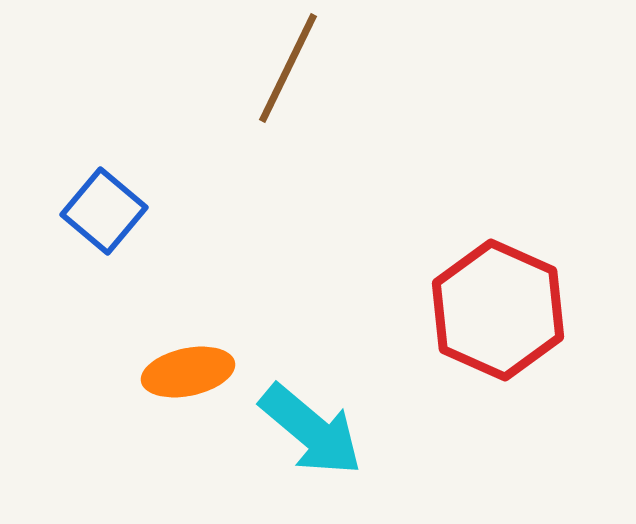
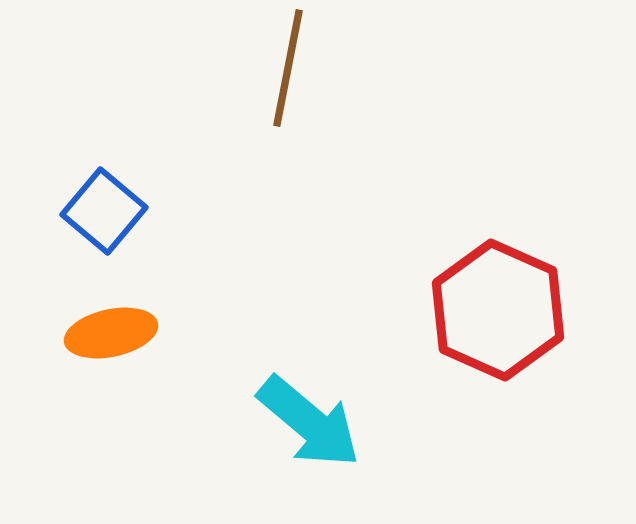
brown line: rotated 15 degrees counterclockwise
orange ellipse: moved 77 px left, 39 px up
cyan arrow: moved 2 px left, 8 px up
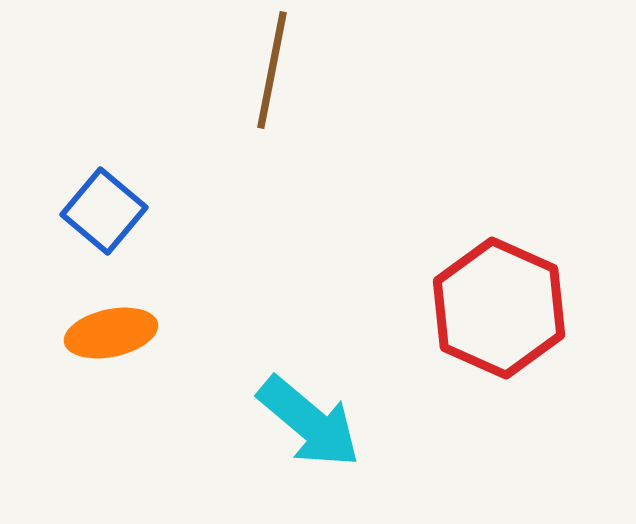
brown line: moved 16 px left, 2 px down
red hexagon: moved 1 px right, 2 px up
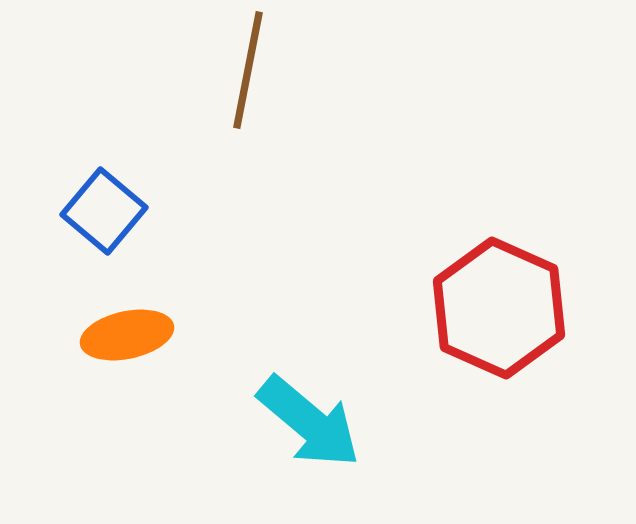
brown line: moved 24 px left
orange ellipse: moved 16 px right, 2 px down
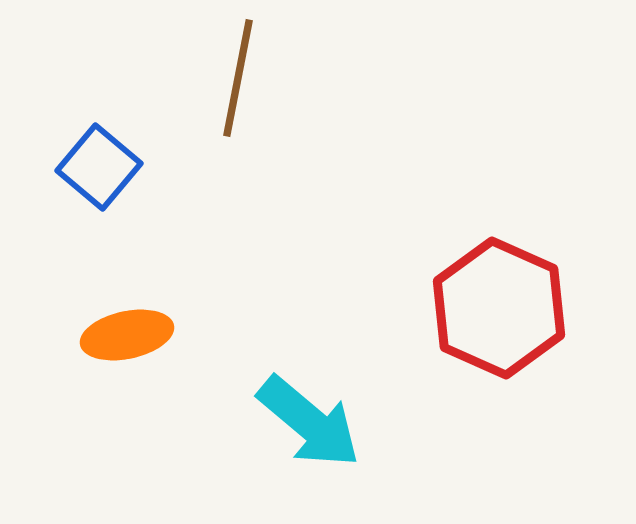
brown line: moved 10 px left, 8 px down
blue square: moved 5 px left, 44 px up
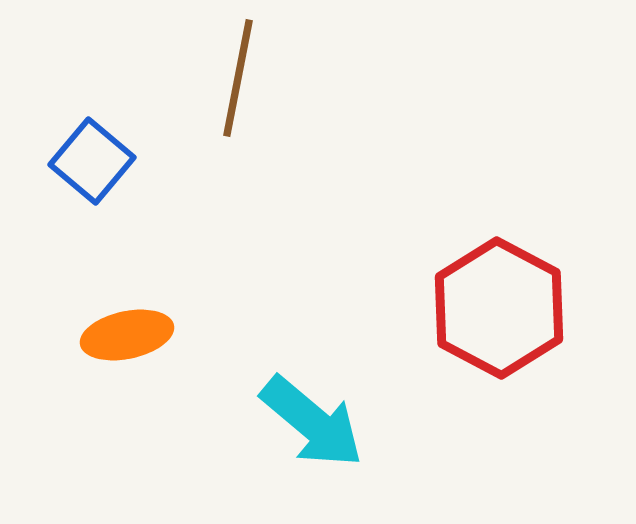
blue square: moved 7 px left, 6 px up
red hexagon: rotated 4 degrees clockwise
cyan arrow: moved 3 px right
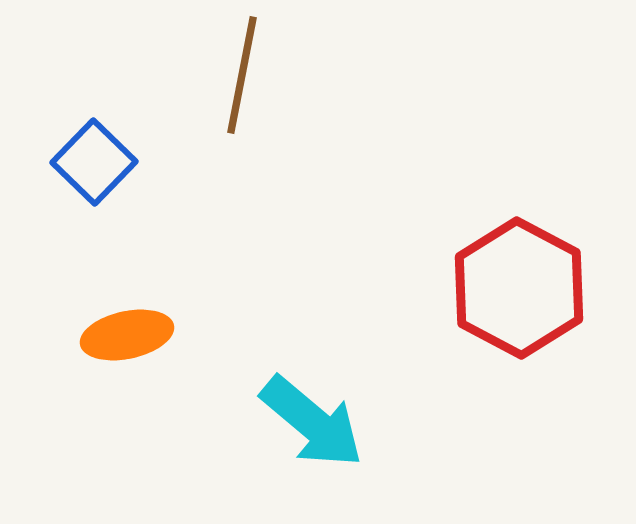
brown line: moved 4 px right, 3 px up
blue square: moved 2 px right, 1 px down; rotated 4 degrees clockwise
red hexagon: moved 20 px right, 20 px up
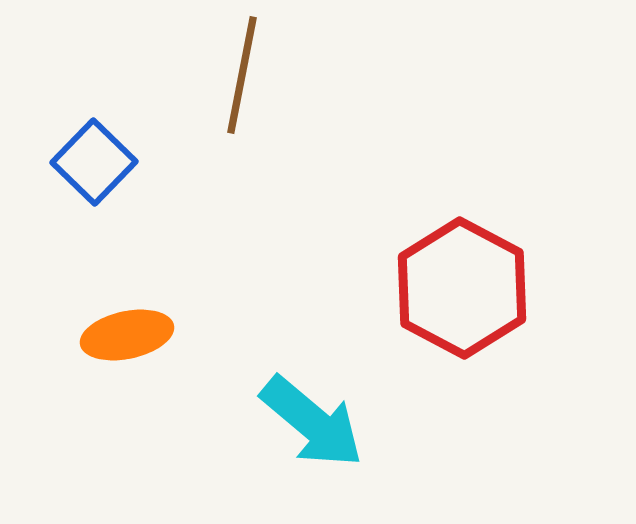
red hexagon: moved 57 px left
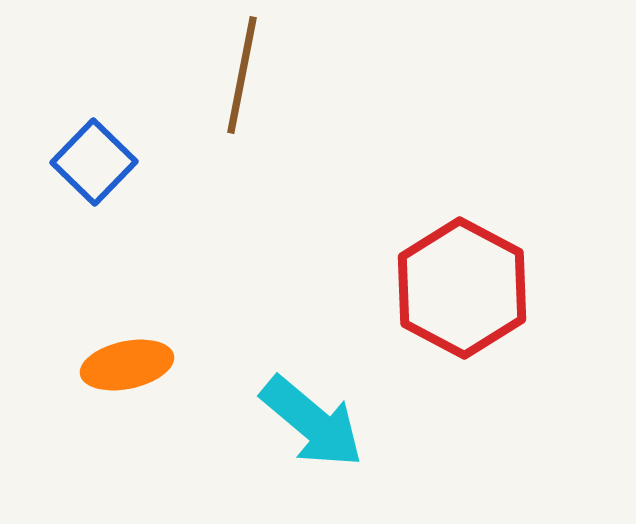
orange ellipse: moved 30 px down
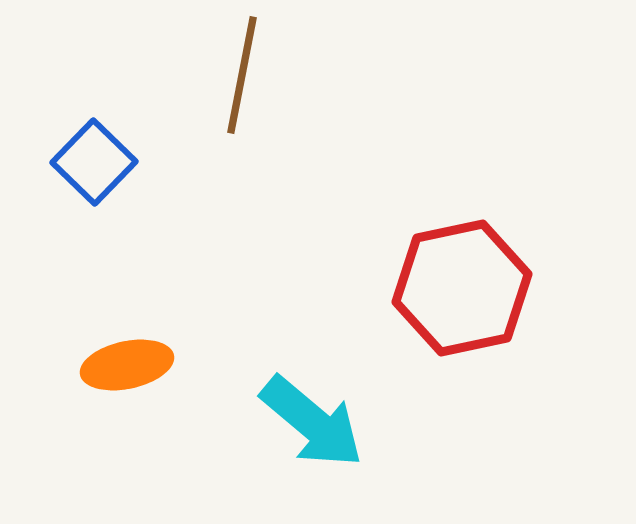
red hexagon: rotated 20 degrees clockwise
